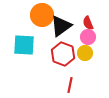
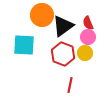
black triangle: moved 2 px right
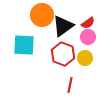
red semicircle: rotated 104 degrees counterclockwise
yellow circle: moved 5 px down
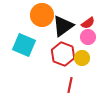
cyan square: rotated 20 degrees clockwise
yellow circle: moved 3 px left
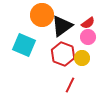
black triangle: moved 1 px left
red line: rotated 14 degrees clockwise
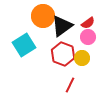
orange circle: moved 1 px right, 1 px down
cyan square: rotated 35 degrees clockwise
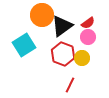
orange circle: moved 1 px left, 1 px up
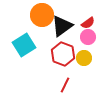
yellow circle: moved 2 px right
red line: moved 5 px left
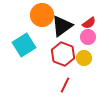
red semicircle: moved 1 px right
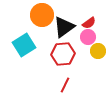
black triangle: moved 2 px right, 1 px down
red hexagon: rotated 25 degrees counterclockwise
yellow circle: moved 14 px right, 7 px up
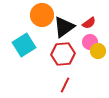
pink circle: moved 2 px right, 5 px down
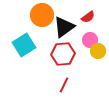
red semicircle: moved 1 px left, 6 px up
pink circle: moved 2 px up
red line: moved 1 px left
